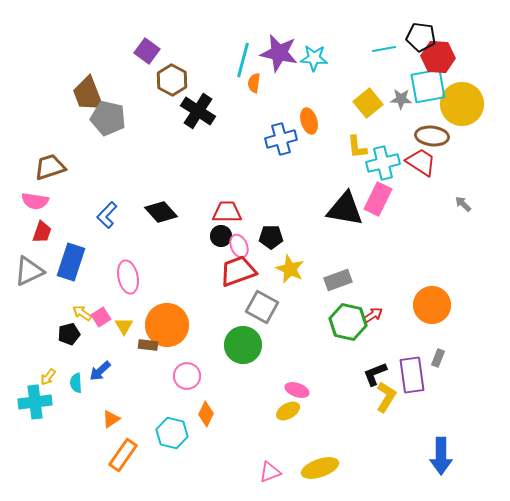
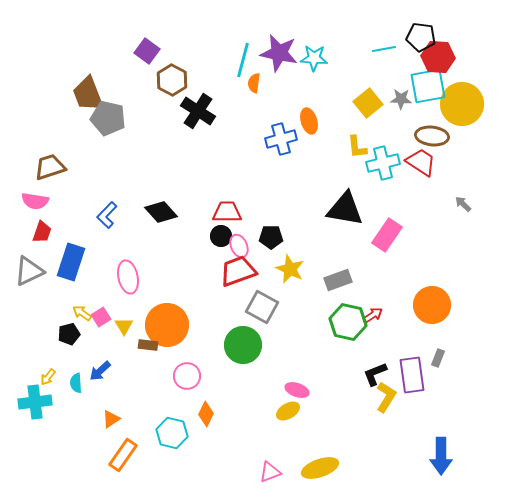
pink rectangle at (378, 199): moved 9 px right, 36 px down; rotated 8 degrees clockwise
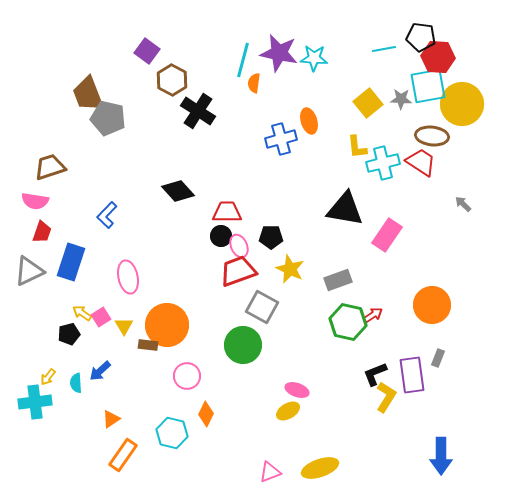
black diamond at (161, 212): moved 17 px right, 21 px up
